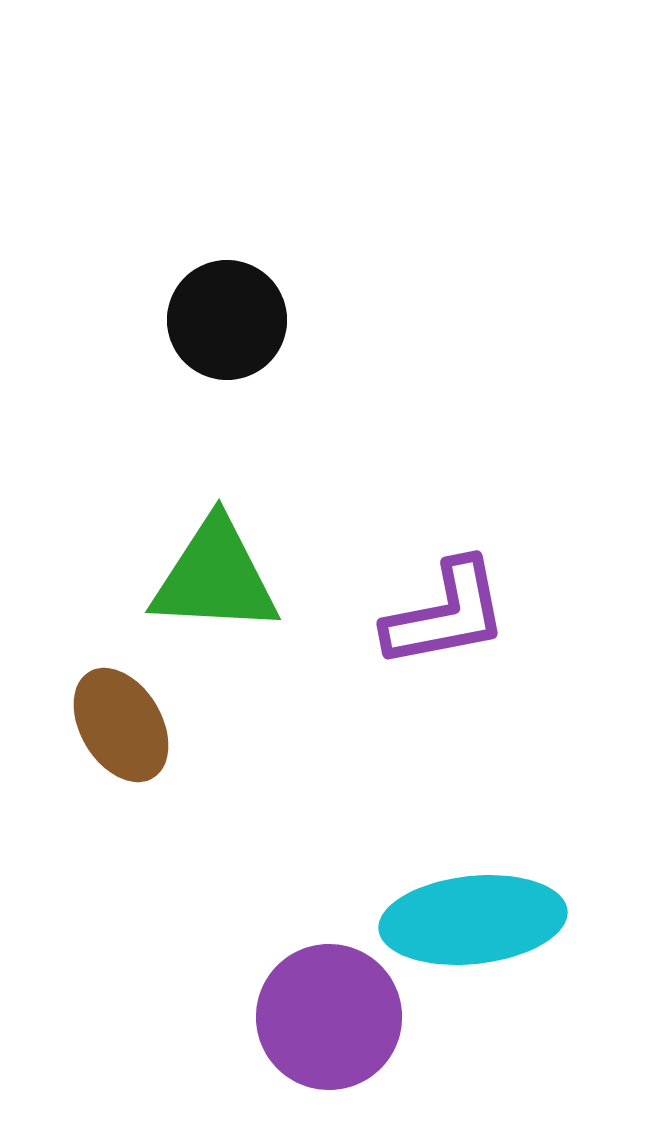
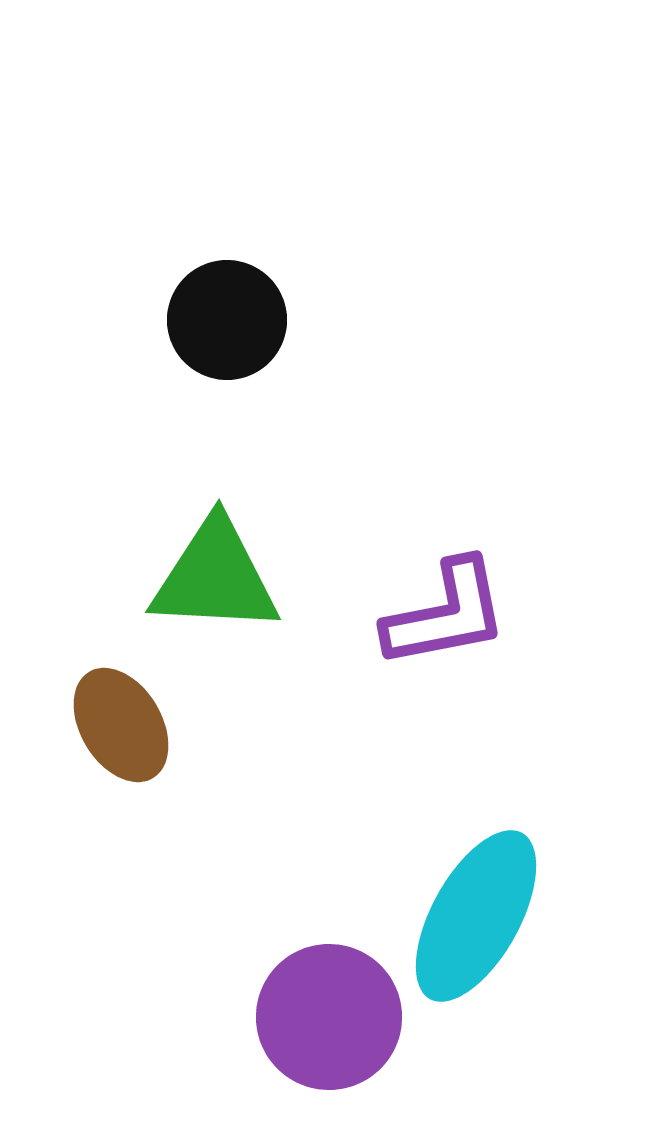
cyan ellipse: moved 3 px right, 4 px up; rotated 55 degrees counterclockwise
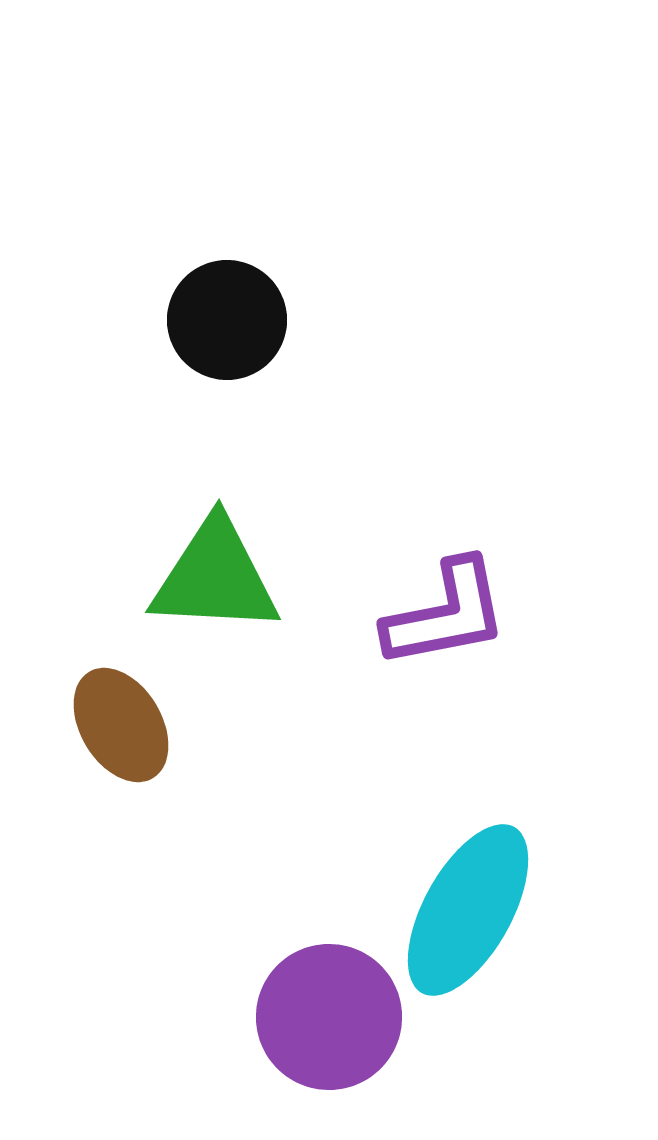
cyan ellipse: moved 8 px left, 6 px up
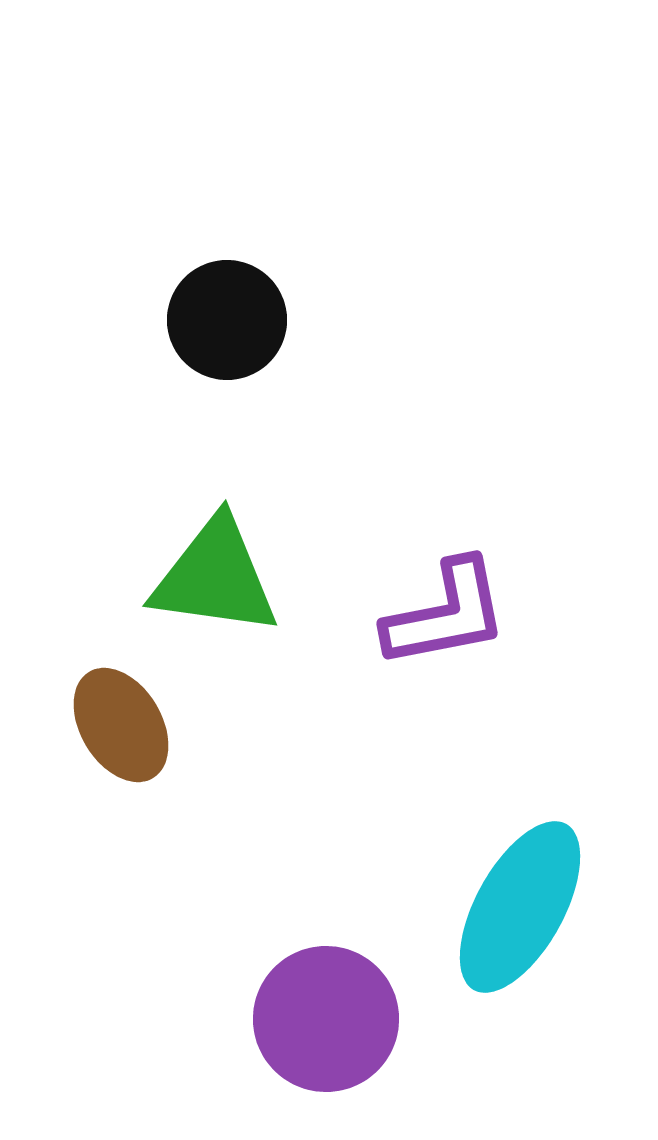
green triangle: rotated 5 degrees clockwise
cyan ellipse: moved 52 px right, 3 px up
purple circle: moved 3 px left, 2 px down
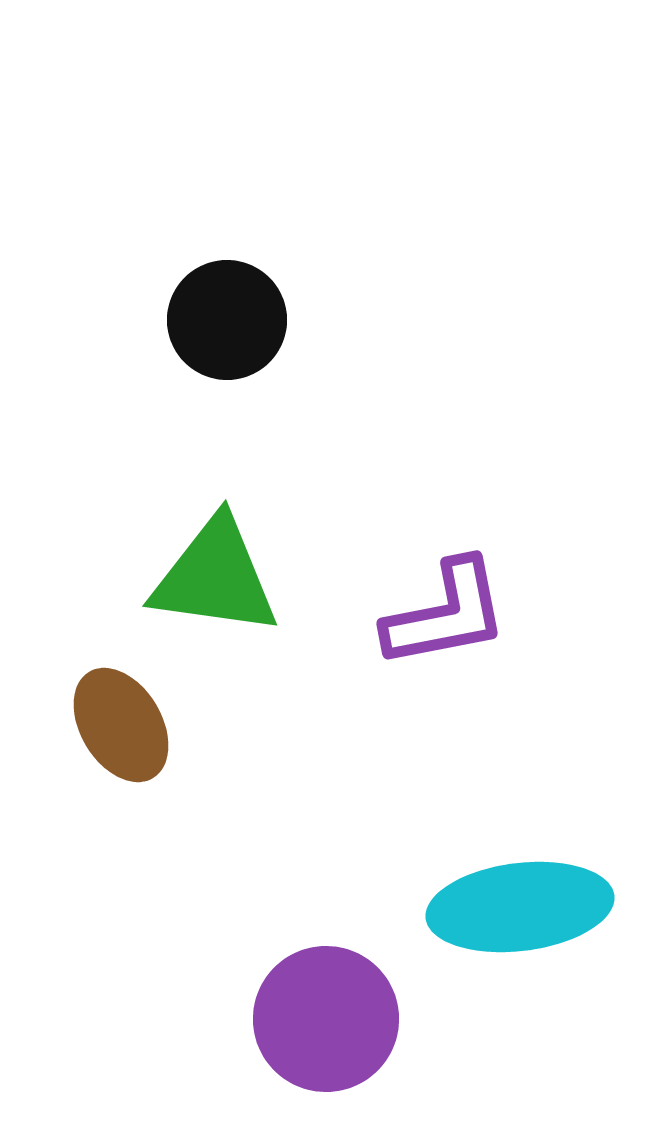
cyan ellipse: rotated 54 degrees clockwise
